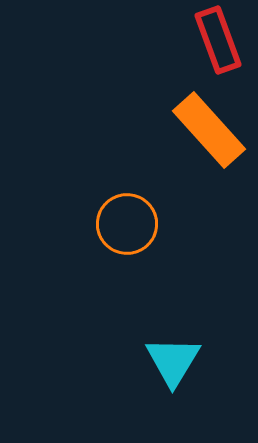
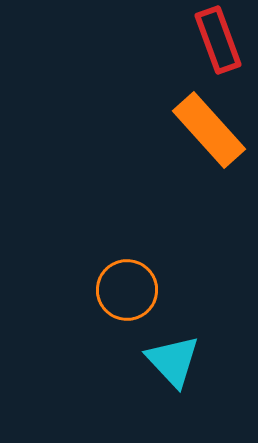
orange circle: moved 66 px down
cyan triangle: rotated 14 degrees counterclockwise
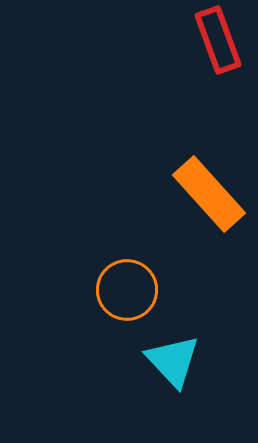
orange rectangle: moved 64 px down
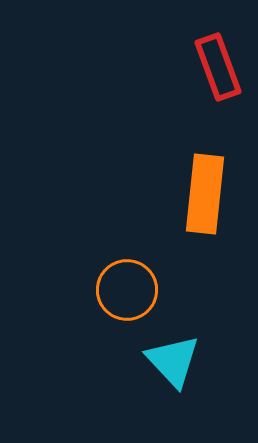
red rectangle: moved 27 px down
orange rectangle: moved 4 px left; rotated 48 degrees clockwise
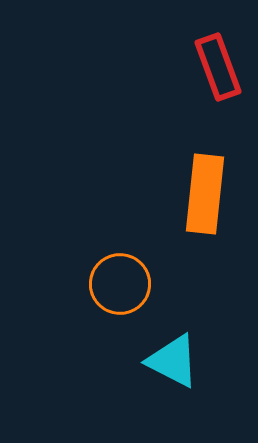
orange circle: moved 7 px left, 6 px up
cyan triangle: rotated 20 degrees counterclockwise
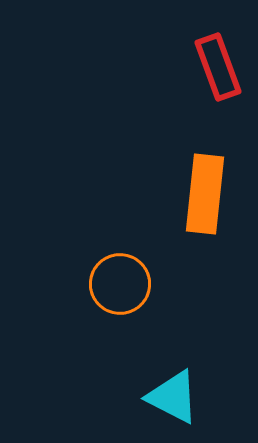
cyan triangle: moved 36 px down
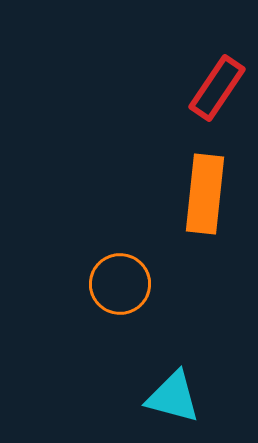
red rectangle: moved 1 px left, 21 px down; rotated 54 degrees clockwise
cyan triangle: rotated 12 degrees counterclockwise
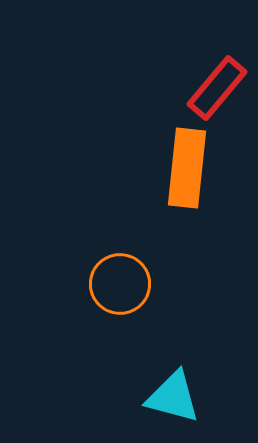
red rectangle: rotated 6 degrees clockwise
orange rectangle: moved 18 px left, 26 px up
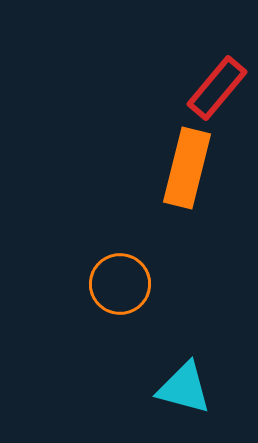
orange rectangle: rotated 8 degrees clockwise
cyan triangle: moved 11 px right, 9 px up
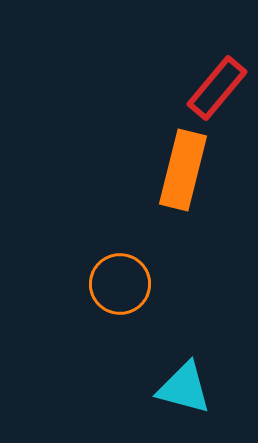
orange rectangle: moved 4 px left, 2 px down
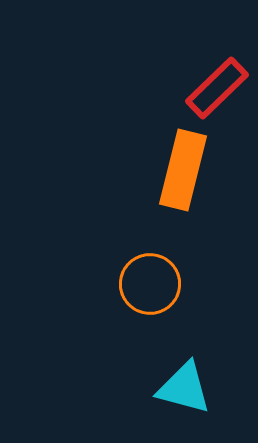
red rectangle: rotated 6 degrees clockwise
orange circle: moved 30 px right
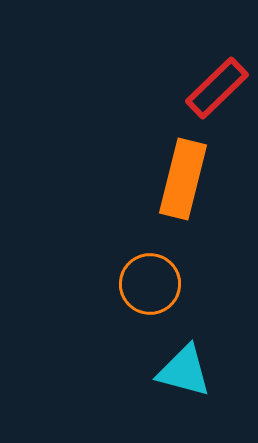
orange rectangle: moved 9 px down
cyan triangle: moved 17 px up
